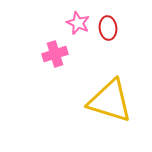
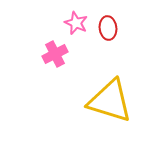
pink star: moved 2 px left
pink cross: rotated 10 degrees counterclockwise
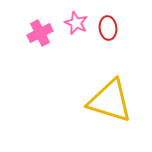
pink cross: moved 15 px left, 21 px up
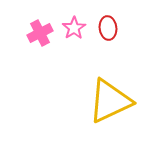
pink star: moved 2 px left, 5 px down; rotated 15 degrees clockwise
yellow triangle: rotated 42 degrees counterclockwise
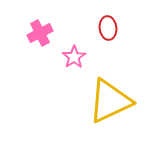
pink star: moved 29 px down
